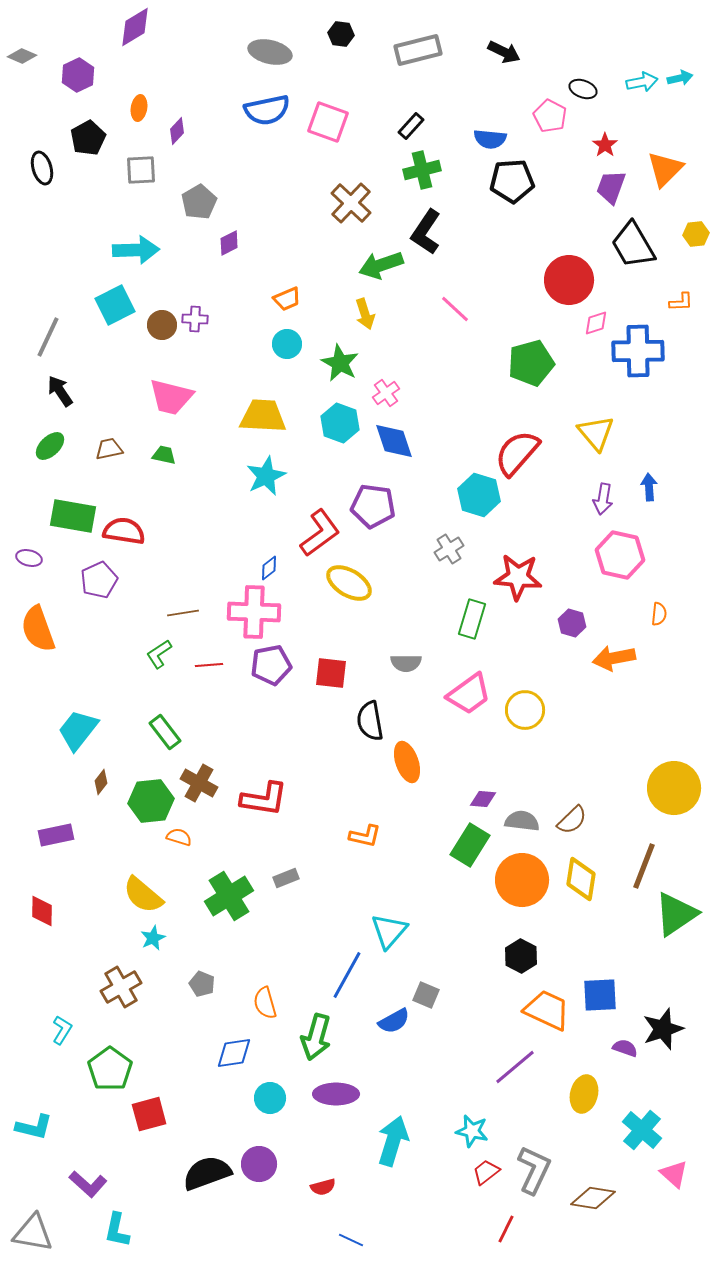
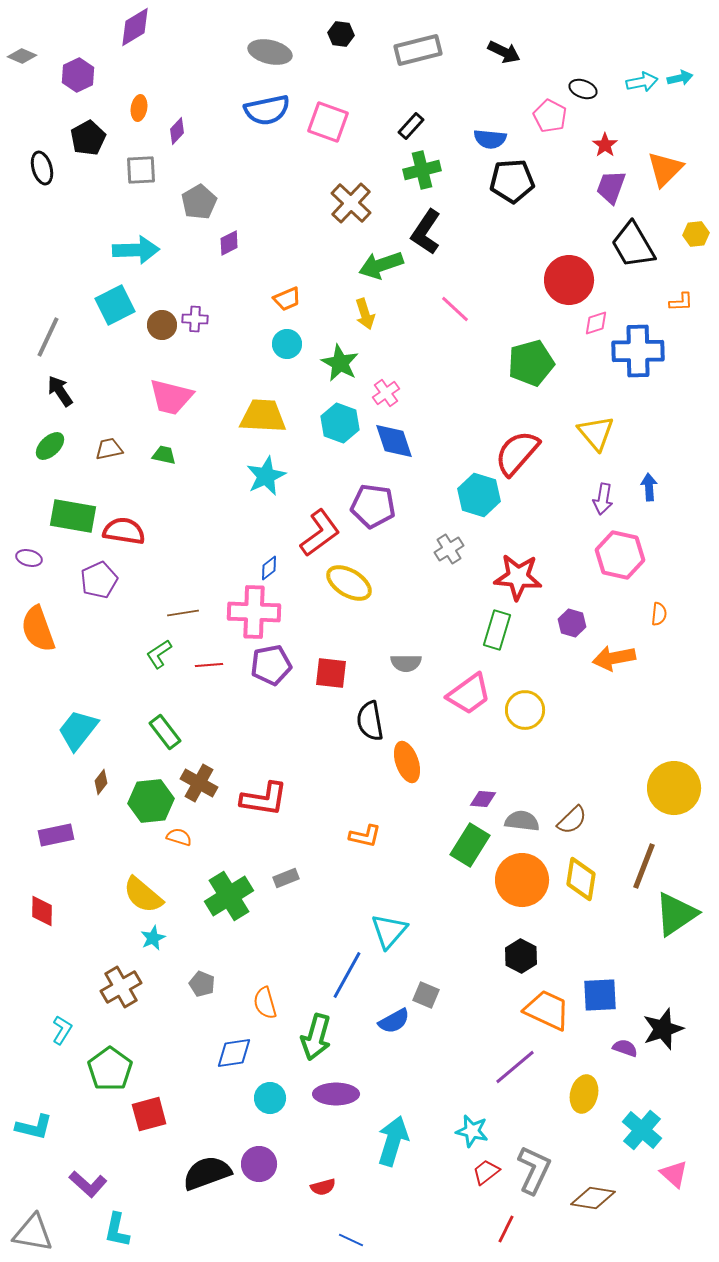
green rectangle at (472, 619): moved 25 px right, 11 px down
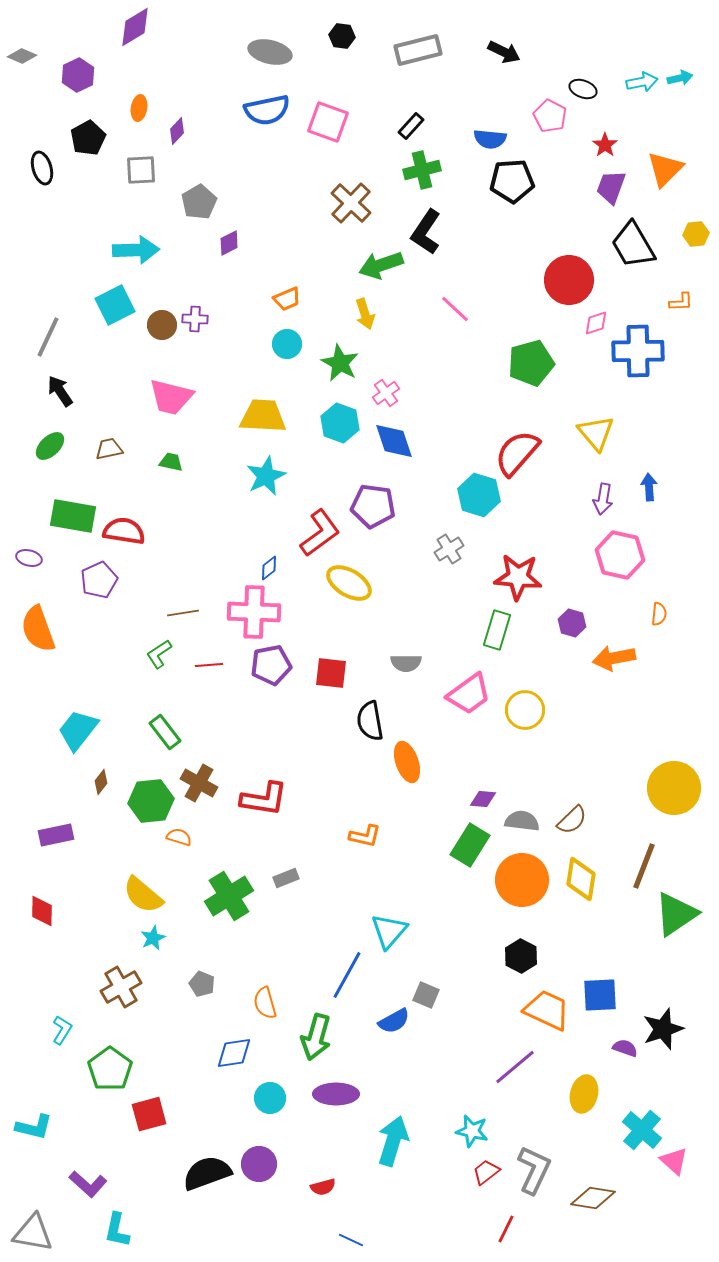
black hexagon at (341, 34): moved 1 px right, 2 px down
green trapezoid at (164, 455): moved 7 px right, 7 px down
pink triangle at (674, 1174): moved 13 px up
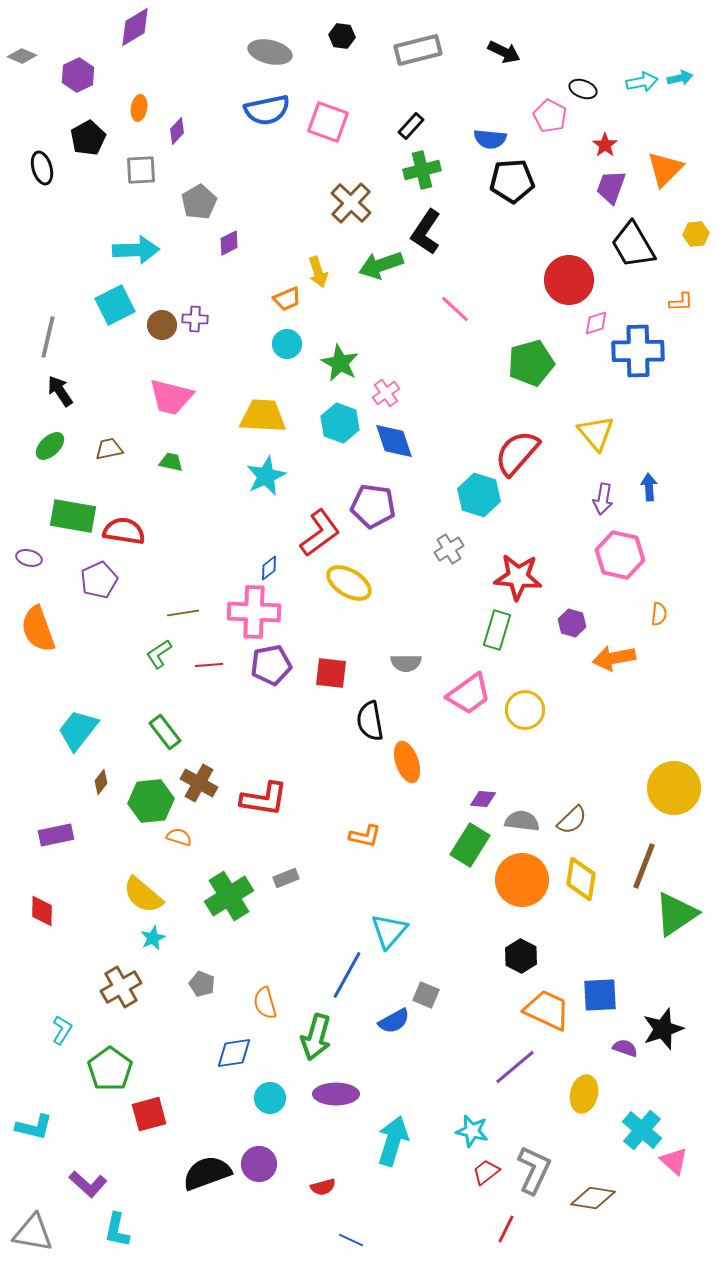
yellow arrow at (365, 314): moved 47 px left, 42 px up
gray line at (48, 337): rotated 12 degrees counterclockwise
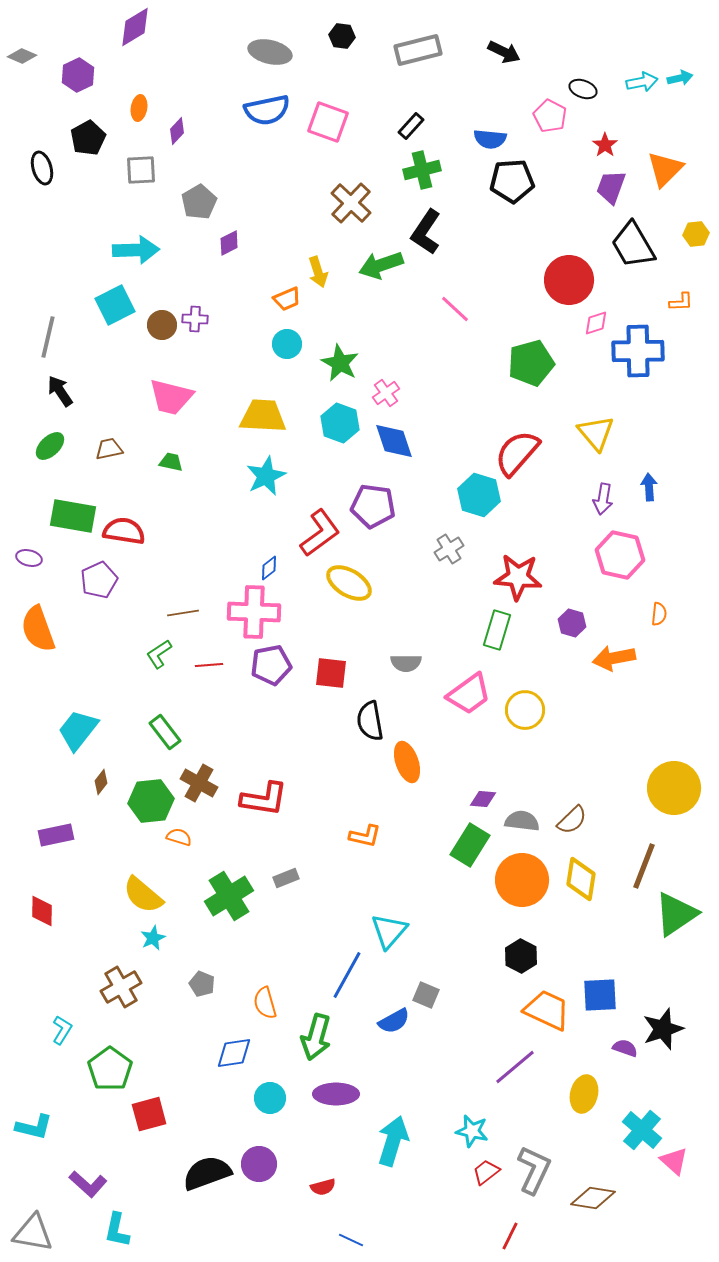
red line at (506, 1229): moved 4 px right, 7 px down
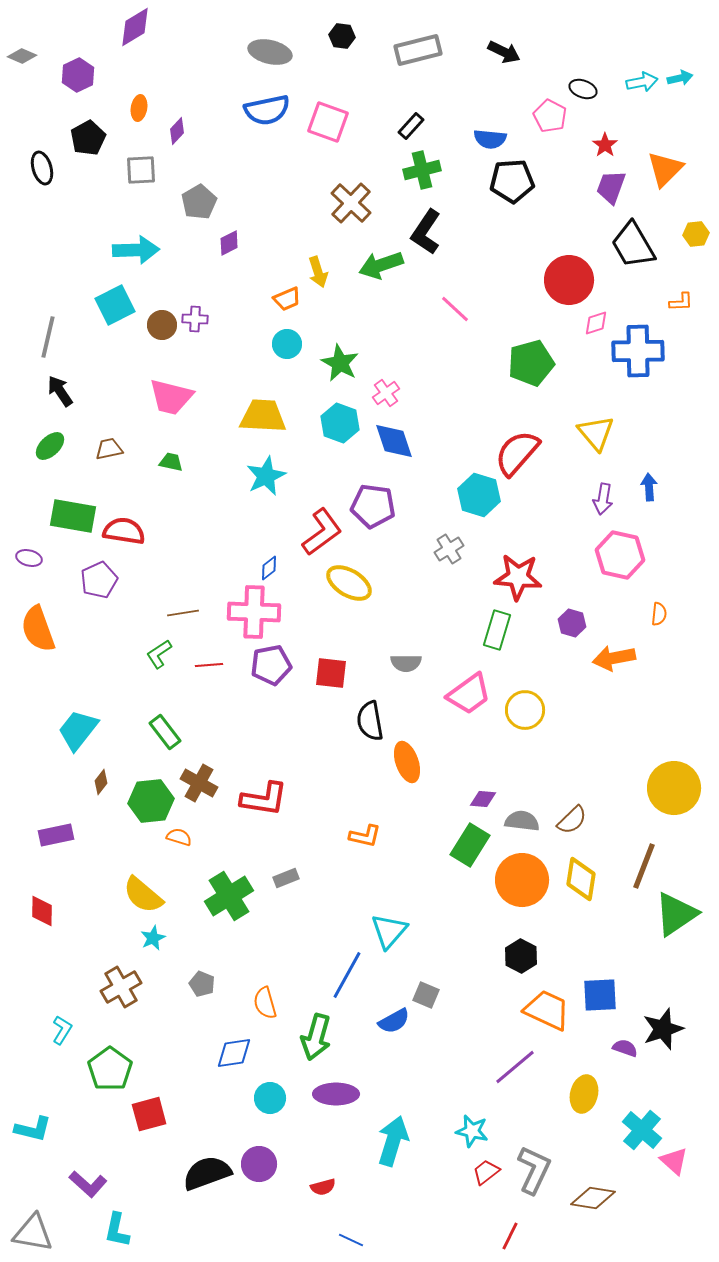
red L-shape at (320, 533): moved 2 px right, 1 px up
cyan L-shape at (34, 1127): moved 1 px left, 2 px down
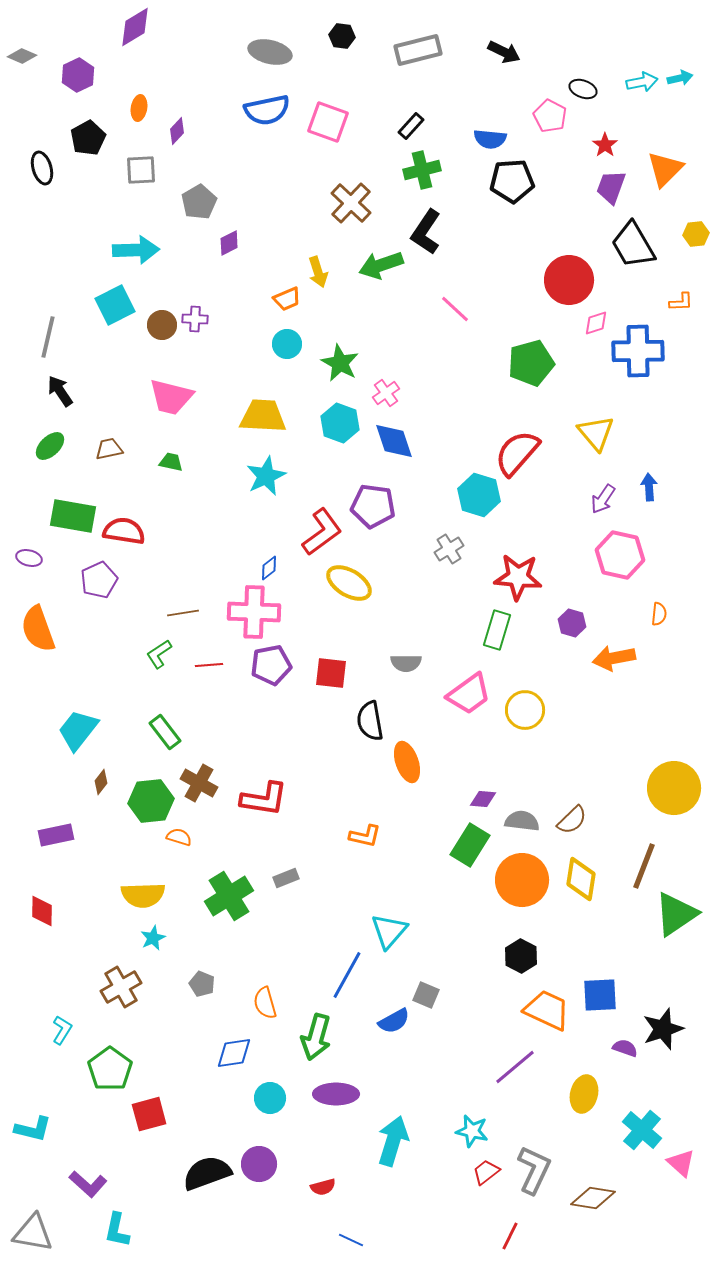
purple arrow at (603, 499): rotated 24 degrees clockwise
yellow semicircle at (143, 895): rotated 42 degrees counterclockwise
pink triangle at (674, 1161): moved 7 px right, 2 px down
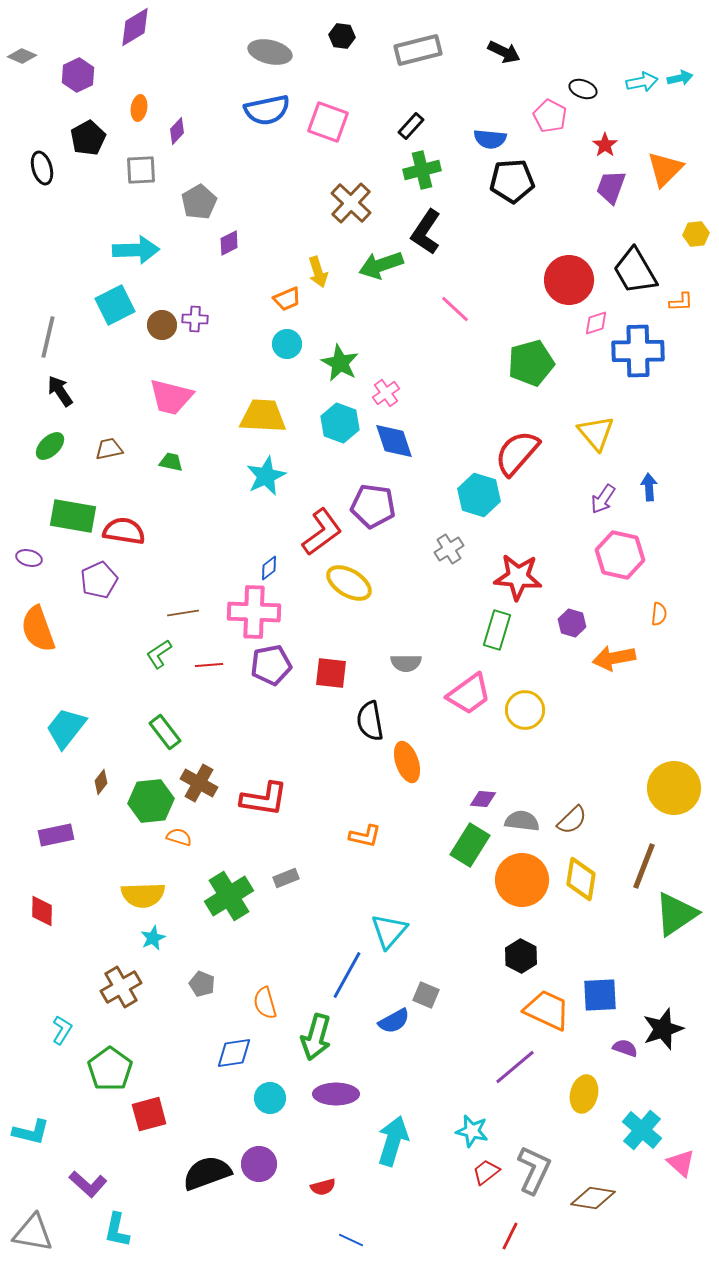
black trapezoid at (633, 245): moved 2 px right, 26 px down
cyan trapezoid at (78, 730): moved 12 px left, 2 px up
cyan L-shape at (33, 1129): moved 2 px left, 3 px down
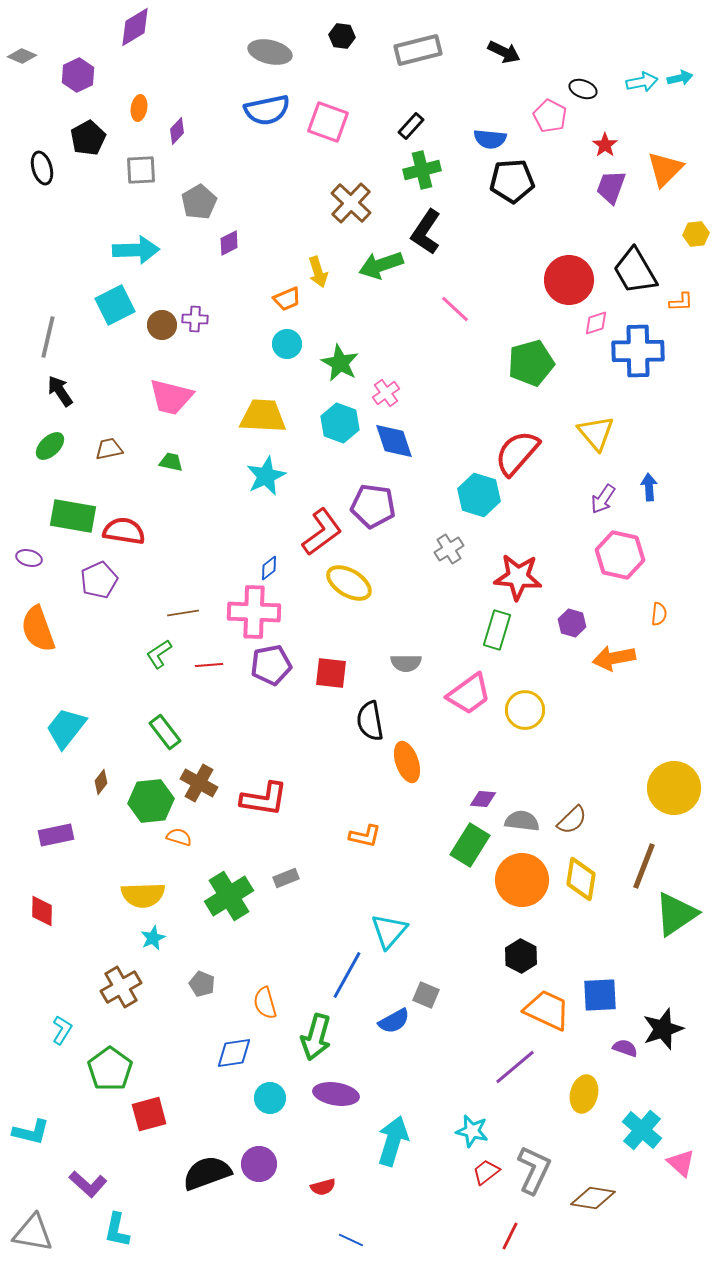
purple ellipse at (336, 1094): rotated 9 degrees clockwise
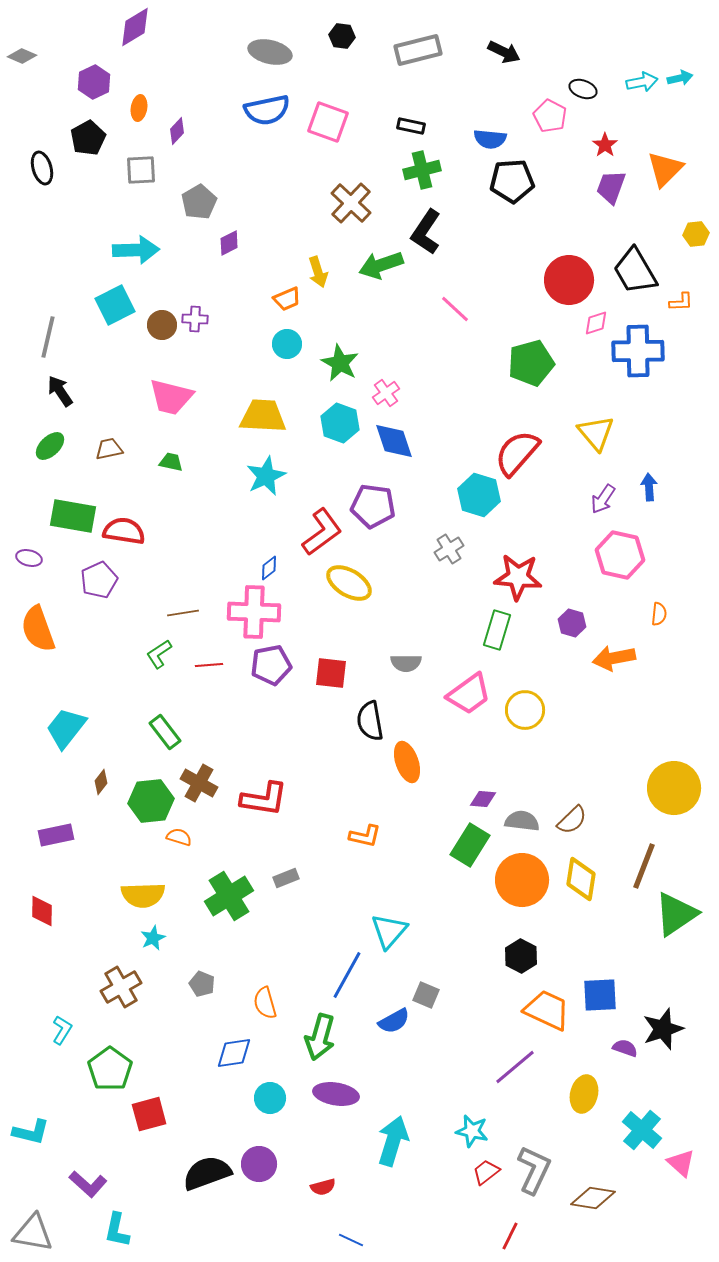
purple hexagon at (78, 75): moved 16 px right, 7 px down
black rectangle at (411, 126): rotated 60 degrees clockwise
green arrow at (316, 1037): moved 4 px right
